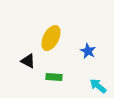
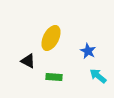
cyan arrow: moved 10 px up
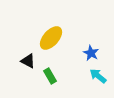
yellow ellipse: rotated 15 degrees clockwise
blue star: moved 3 px right, 2 px down
green rectangle: moved 4 px left, 1 px up; rotated 56 degrees clockwise
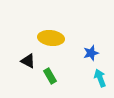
yellow ellipse: rotated 55 degrees clockwise
blue star: rotated 28 degrees clockwise
cyan arrow: moved 2 px right, 2 px down; rotated 30 degrees clockwise
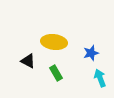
yellow ellipse: moved 3 px right, 4 px down
green rectangle: moved 6 px right, 3 px up
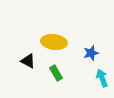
cyan arrow: moved 2 px right
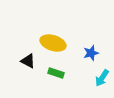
yellow ellipse: moved 1 px left, 1 px down; rotated 10 degrees clockwise
green rectangle: rotated 42 degrees counterclockwise
cyan arrow: rotated 126 degrees counterclockwise
